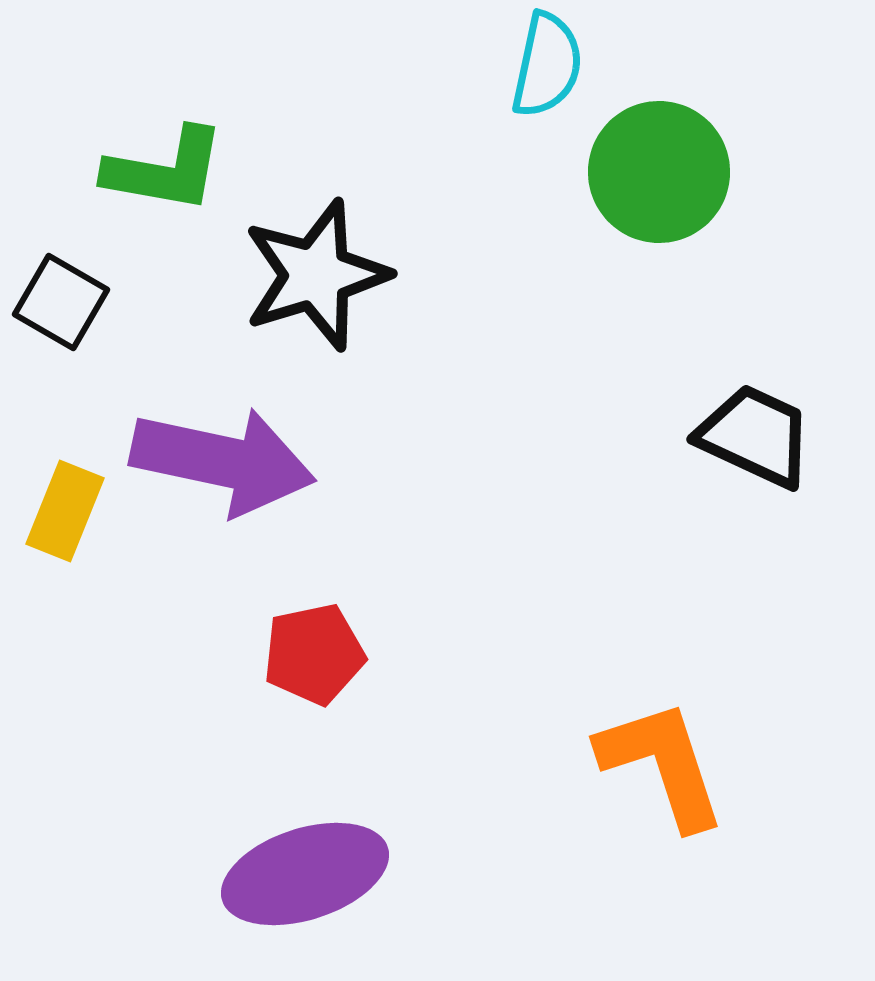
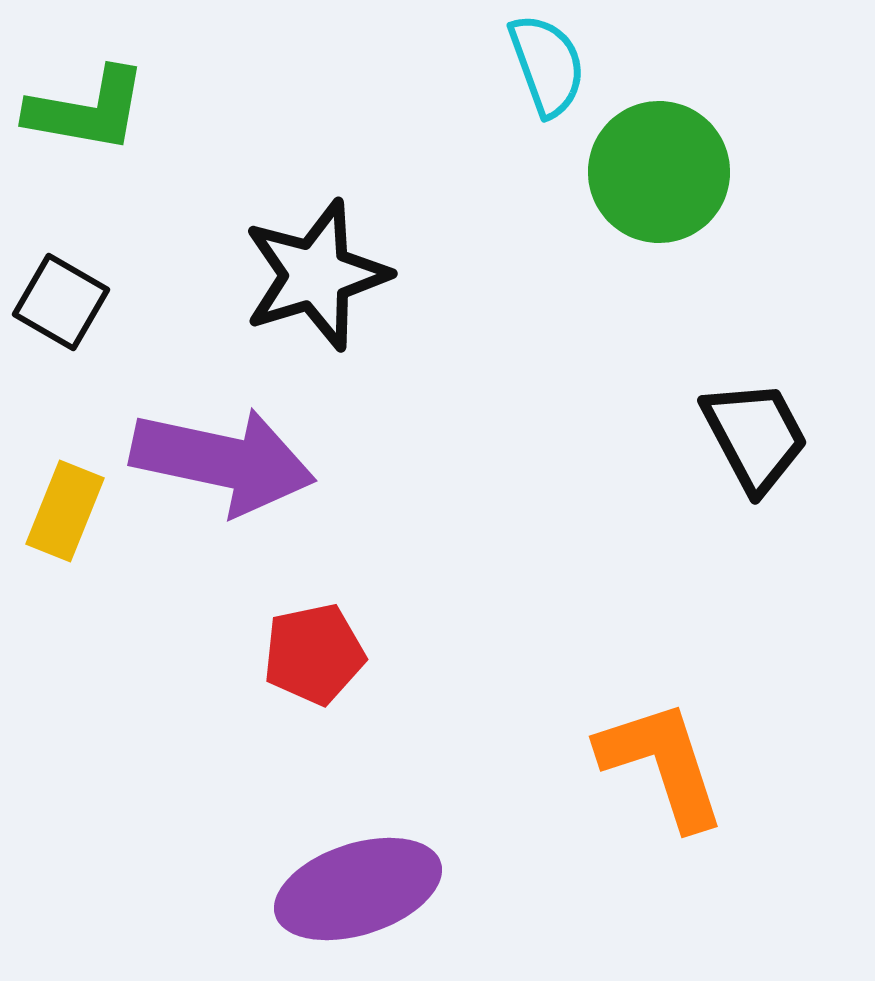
cyan semicircle: rotated 32 degrees counterclockwise
green L-shape: moved 78 px left, 60 px up
black trapezoid: rotated 37 degrees clockwise
purple ellipse: moved 53 px right, 15 px down
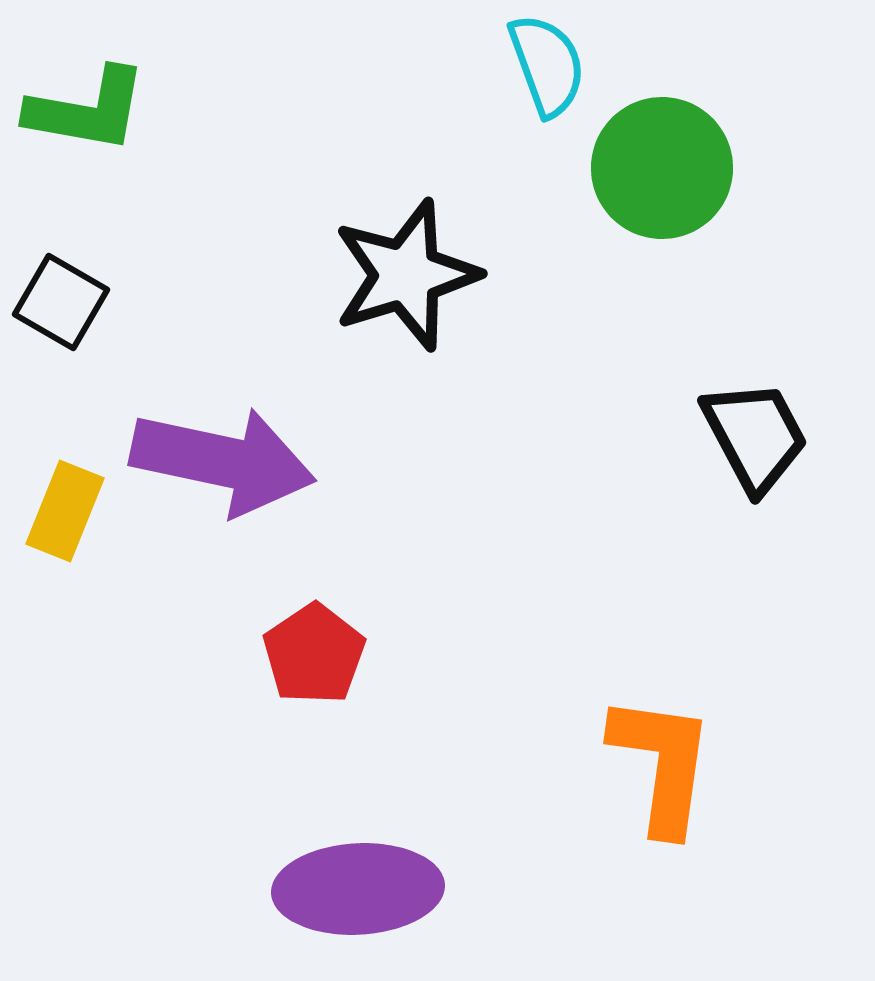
green circle: moved 3 px right, 4 px up
black star: moved 90 px right
red pentagon: rotated 22 degrees counterclockwise
orange L-shape: rotated 26 degrees clockwise
purple ellipse: rotated 15 degrees clockwise
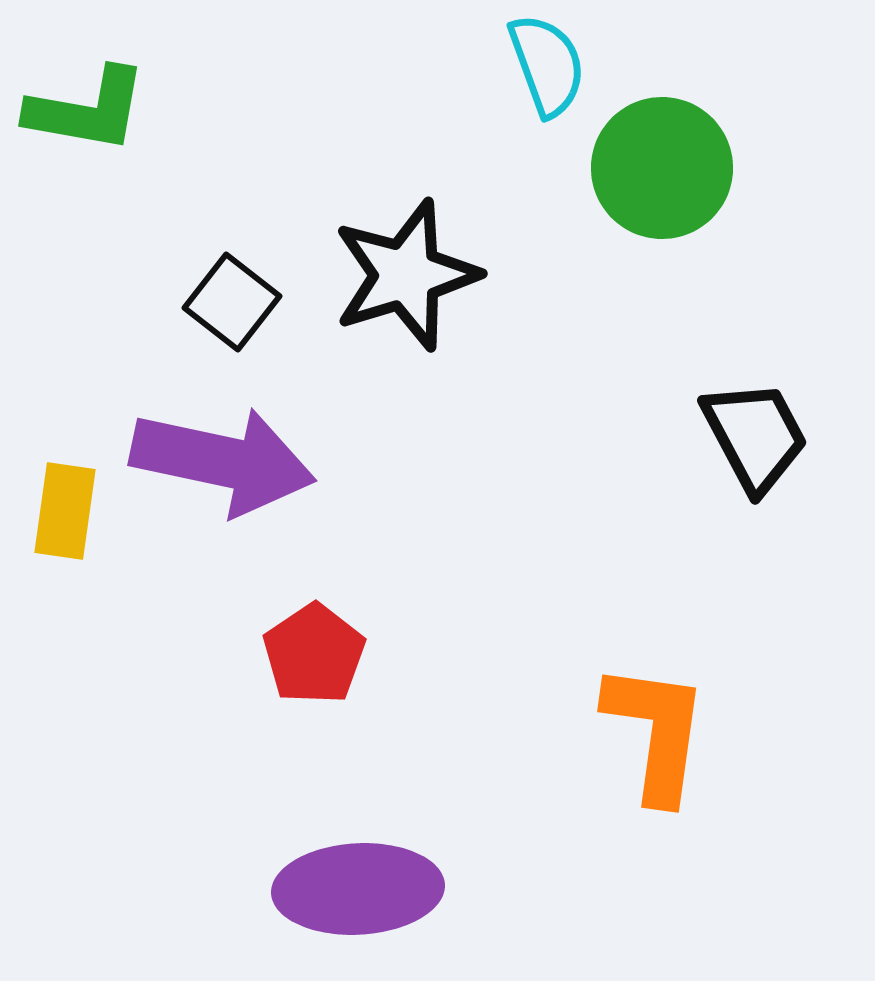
black square: moved 171 px right; rotated 8 degrees clockwise
yellow rectangle: rotated 14 degrees counterclockwise
orange L-shape: moved 6 px left, 32 px up
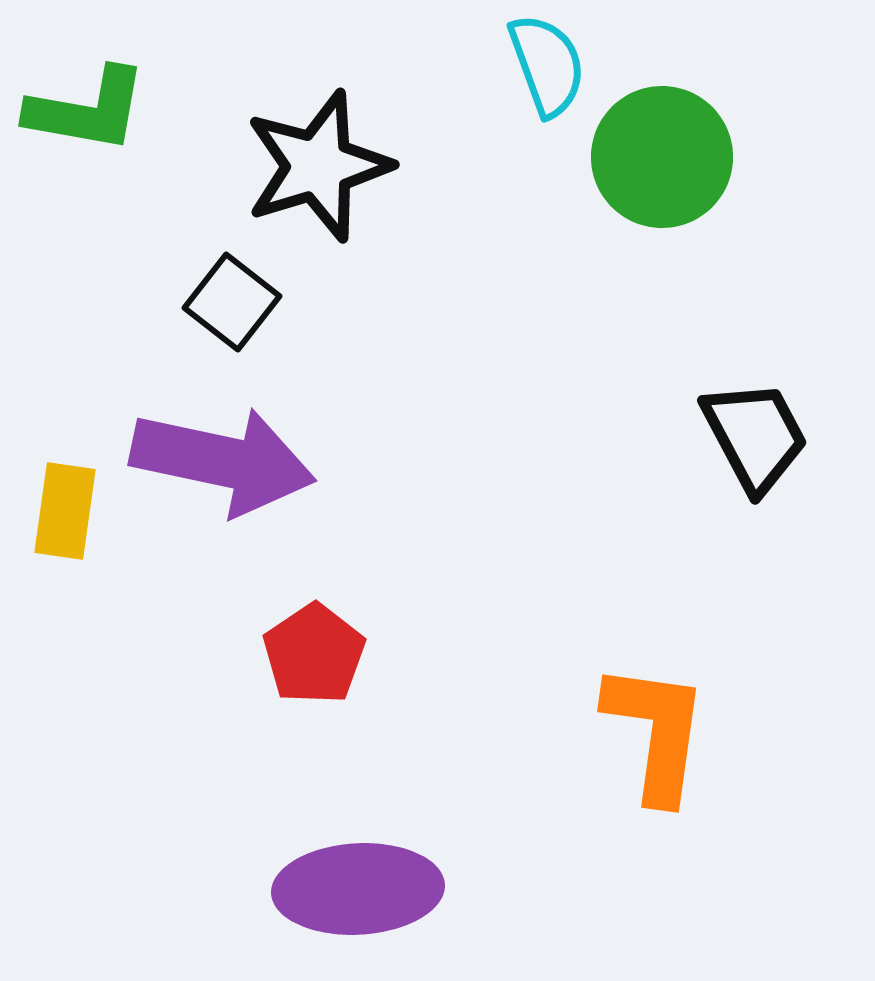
green circle: moved 11 px up
black star: moved 88 px left, 109 px up
